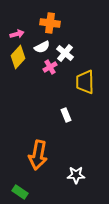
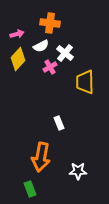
white semicircle: moved 1 px left, 1 px up
yellow diamond: moved 2 px down
white rectangle: moved 7 px left, 8 px down
orange arrow: moved 3 px right, 2 px down
white star: moved 2 px right, 4 px up
green rectangle: moved 10 px right, 3 px up; rotated 35 degrees clockwise
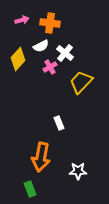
pink arrow: moved 5 px right, 14 px up
yellow trapezoid: moved 4 px left; rotated 45 degrees clockwise
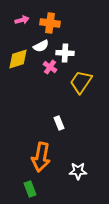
white cross: rotated 36 degrees counterclockwise
yellow diamond: rotated 30 degrees clockwise
pink cross: rotated 24 degrees counterclockwise
yellow trapezoid: rotated 10 degrees counterclockwise
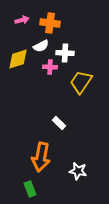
pink cross: rotated 32 degrees counterclockwise
white rectangle: rotated 24 degrees counterclockwise
white star: rotated 12 degrees clockwise
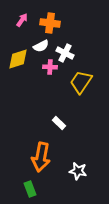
pink arrow: rotated 40 degrees counterclockwise
white cross: rotated 24 degrees clockwise
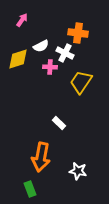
orange cross: moved 28 px right, 10 px down
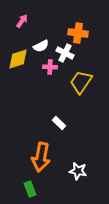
pink arrow: moved 1 px down
